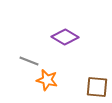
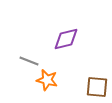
purple diamond: moved 1 px right, 2 px down; rotated 44 degrees counterclockwise
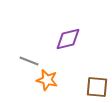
purple diamond: moved 2 px right
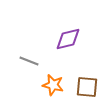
orange star: moved 6 px right, 5 px down
brown square: moved 10 px left
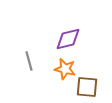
gray line: rotated 54 degrees clockwise
orange star: moved 12 px right, 16 px up
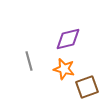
orange star: moved 1 px left
brown square: rotated 25 degrees counterclockwise
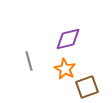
orange star: moved 1 px right; rotated 15 degrees clockwise
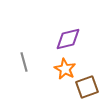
gray line: moved 5 px left, 1 px down
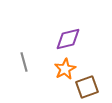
orange star: rotated 15 degrees clockwise
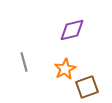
purple diamond: moved 4 px right, 9 px up
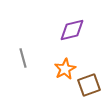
gray line: moved 1 px left, 4 px up
brown square: moved 2 px right, 2 px up
